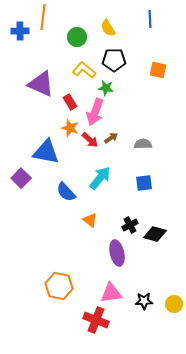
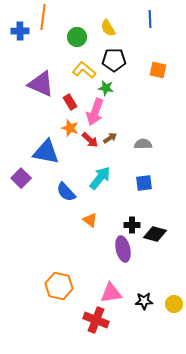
brown arrow: moved 1 px left
black cross: moved 2 px right; rotated 28 degrees clockwise
purple ellipse: moved 6 px right, 4 px up
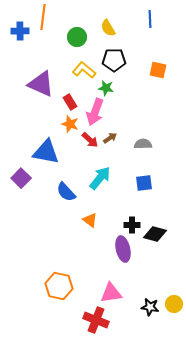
orange star: moved 4 px up
black star: moved 6 px right, 6 px down; rotated 12 degrees clockwise
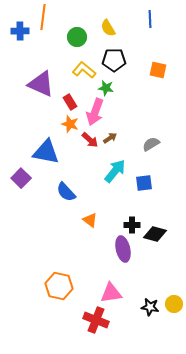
gray semicircle: moved 8 px right; rotated 30 degrees counterclockwise
cyan arrow: moved 15 px right, 7 px up
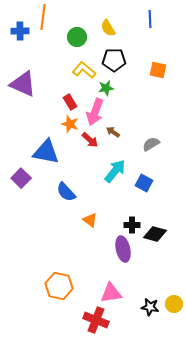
purple triangle: moved 18 px left
green star: rotated 21 degrees counterclockwise
brown arrow: moved 3 px right, 6 px up; rotated 112 degrees counterclockwise
blue square: rotated 36 degrees clockwise
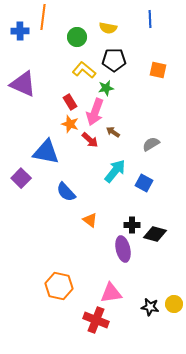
yellow semicircle: rotated 48 degrees counterclockwise
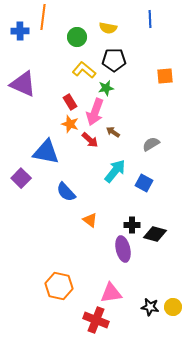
orange square: moved 7 px right, 6 px down; rotated 18 degrees counterclockwise
yellow circle: moved 1 px left, 3 px down
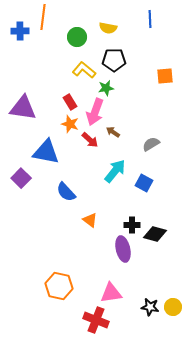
purple triangle: moved 24 px down; rotated 16 degrees counterclockwise
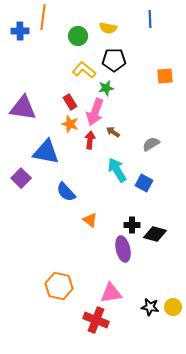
green circle: moved 1 px right, 1 px up
red arrow: rotated 126 degrees counterclockwise
cyan arrow: moved 2 px right, 1 px up; rotated 70 degrees counterclockwise
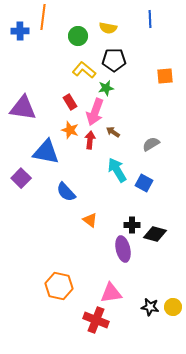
orange star: moved 6 px down
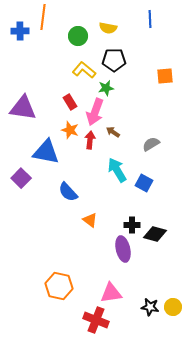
blue semicircle: moved 2 px right
